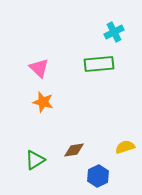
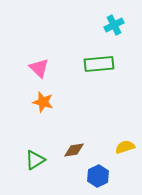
cyan cross: moved 7 px up
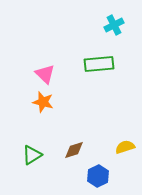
pink triangle: moved 6 px right, 6 px down
brown diamond: rotated 10 degrees counterclockwise
green triangle: moved 3 px left, 5 px up
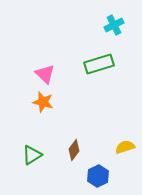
green rectangle: rotated 12 degrees counterclockwise
brown diamond: rotated 35 degrees counterclockwise
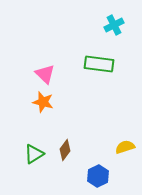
green rectangle: rotated 24 degrees clockwise
brown diamond: moved 9 px left
green triangle: moved 2 px right, 1 px up
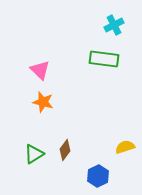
green rectangle: moved 5 px right, 5 px up
pink triangle: moved 5 px left, 4 px up
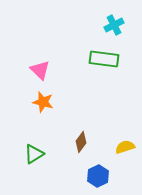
brown diamond: moved 16 px right, 8 px up
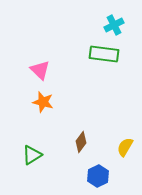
green rectangle: moved 5 px up
yellow semicircle: rotated 42 degrees counterclockwise
green triangle: moved 2 px left, 1 px down
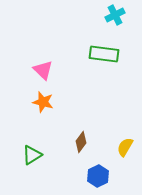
cyan cross: moved 1 px right, 10 px up
pink triangle: moved 3 px right
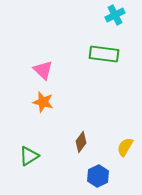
green triangle: moved 3 px left, 1 px down
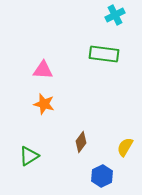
pink triangle: rotated 40 degrees counterclockwise
orange star: moved 1 px right, 2 px down
blue hexagon: moved 4 px right
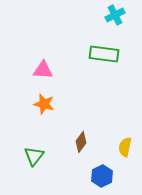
yellow semicircle: rotated 18 degrees counterclockwise
green triangle: moved 5 px right; rotated 20 degrees counterclockwise
